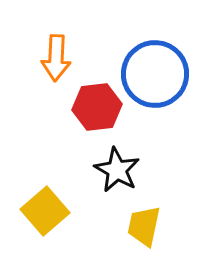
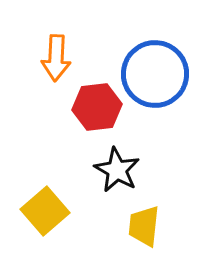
yellow trapezoid: rotated 6 degrees counterclockwise
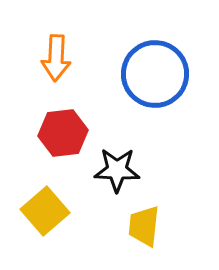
red hexagon: moved 34 px left, 26 px down
black star: rotated 27 degrees counterclockwise
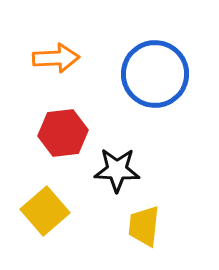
orange arrow: rotated 96 degrees counterclockwise
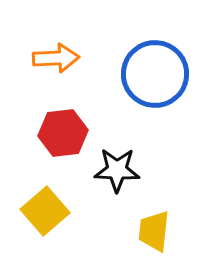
yellow trapezoid: moved 10 px right, 5 px down
